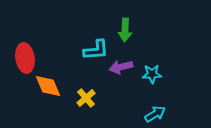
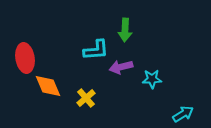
cyan star: moved 5 px down
cyan arrow: moved 28 px right
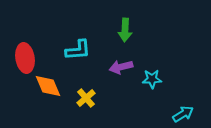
cyan L-shape: moved 18 px left
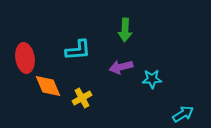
yellow cross: moved 4 px left; rotated 12 degrees clockwise
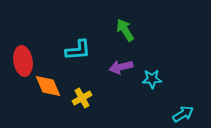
green arrow: rotated 145 degrees clockwise
red ellipse: moved 2 px left, 3 px down
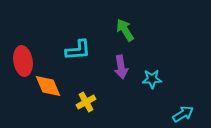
purple arrow: rotated 85 degrees counterclockwise
yellow cross: moved 4 px right, 4 px down
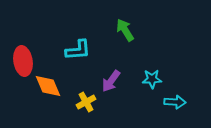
purple arrow: moved 10 px left, 14 px down; rotated 45 degrees clockwise
cyan arrow: moved 8 px left, 12 px up; rotated 35 degrees clockwise
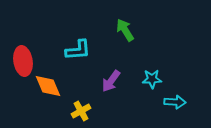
yellow cross: moved 5 px left, 9 px down
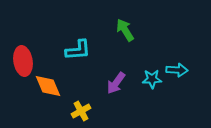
purple arrow: moved 5 px right, 2 px down
cyan arrow: moved 2 px right, 32 px up
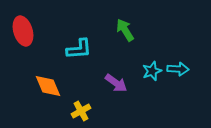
cyan L-shape: moved 1 px right, 1 px up
red ellipse: moved 30 px up; rotated 8 degrees counterclockwise
cyan arrow: moved 1 px right, 1 px up
cyan star: moved 8 px up; rotated 18 degrees counterclockwise
purple arrow: rotated 90 degrees counterclockwise
